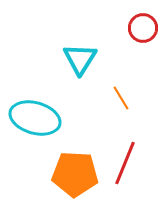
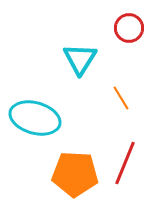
red circle: moved 14 px left
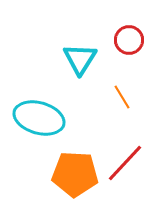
red circle: moved 12 px down
orange line: moved 1 px right, 1 px up
cyan ellipse: moved 4 px right
red line: rotated 21 degrees clockwise
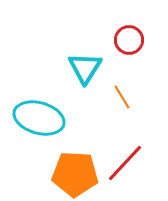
cyan triangle: moved 5 px right, 9 px down
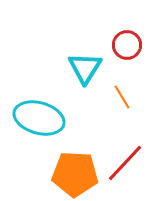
red circle: moved 2 px left, 5 px down
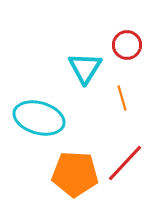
orange line: moved 1 px down; rotated 15 degrees clockwise
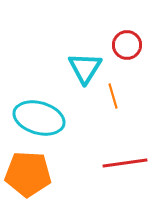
orange line: moved 9 px left, 2 px up
red line: rotated 39 degrees clockwise
orange pentagon: moved 47 px left
